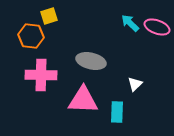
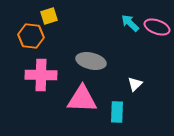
pink triangle: moved 1 px left, 1 px up
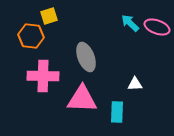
gray ellipse: moved 5 px left, 4 px up; rotated 56 degrees clockwise
pink cross: moved 2 px right, 1 px down
white triangle: rotated 42 degrees clockwise
